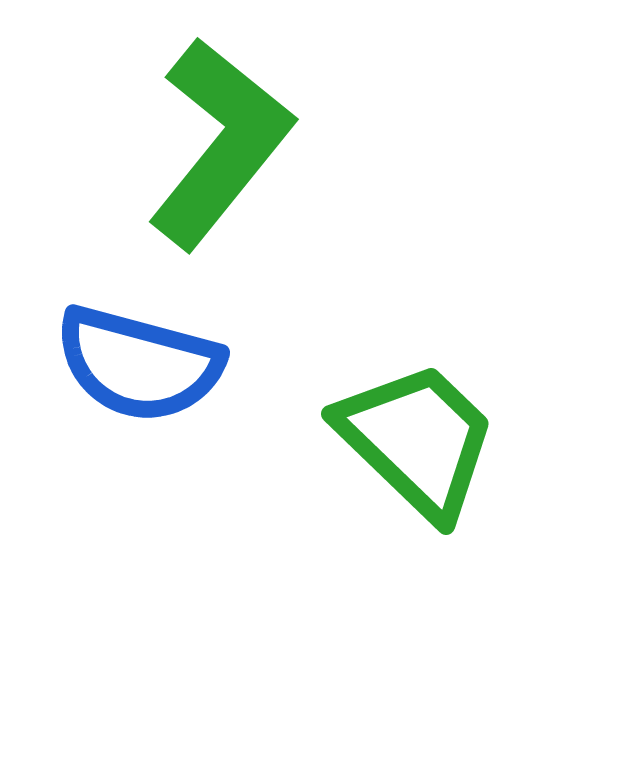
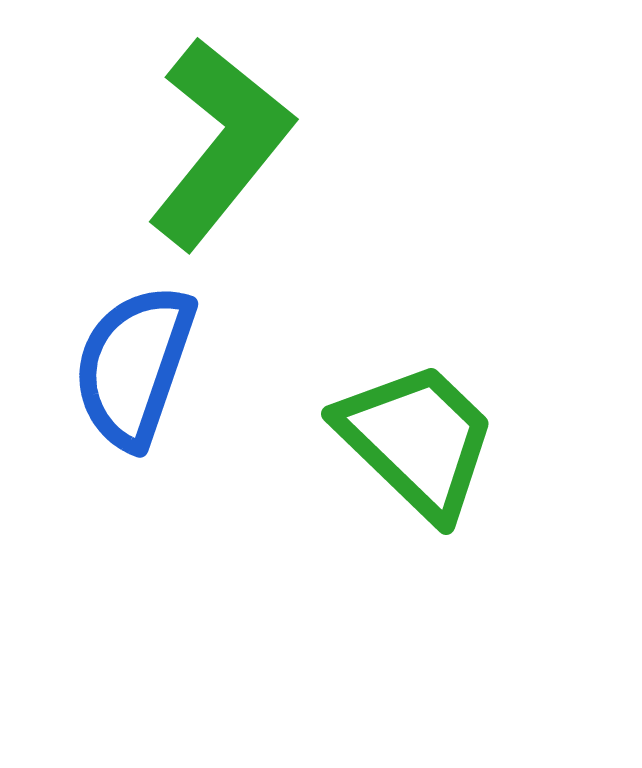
blue semicircle: moved 5 px left, 2 px down; rotated 94 degrees clockwise
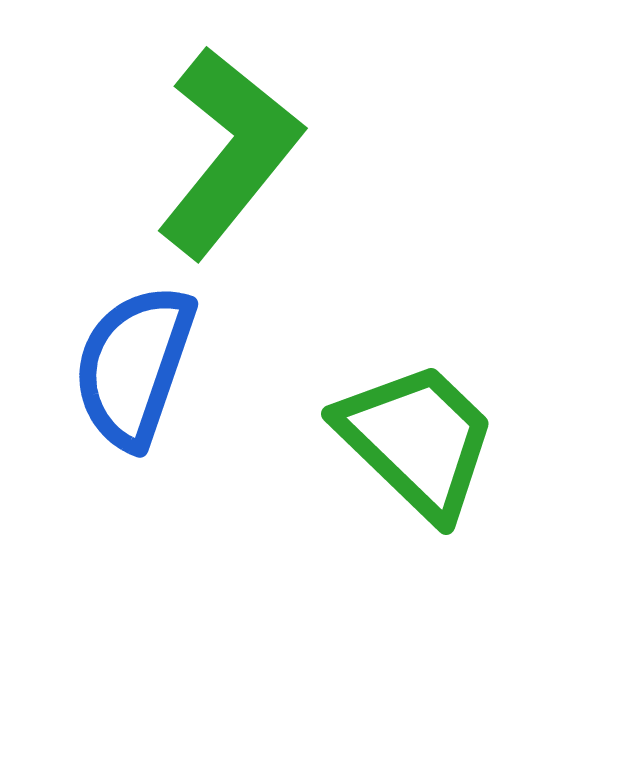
green L-shape: moved 9 px right, 9 px down
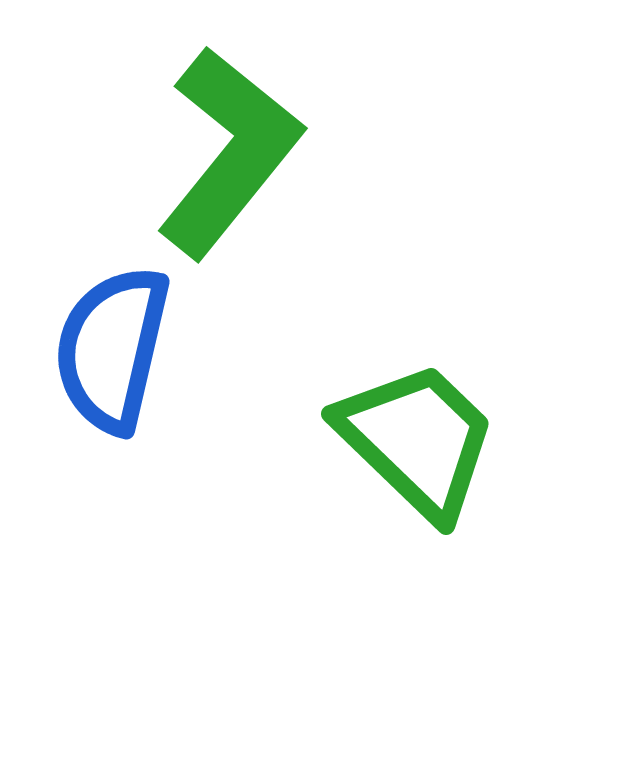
blue semicircle: moved 22 px left, 17 px up; rotated 6 degrees counterclockwise
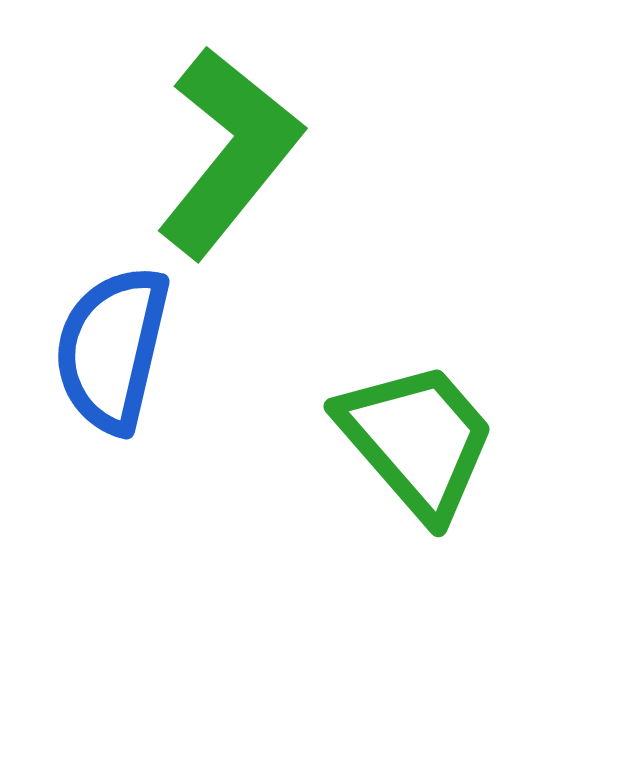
green trapezoid: rotated 5 degrees clockwise
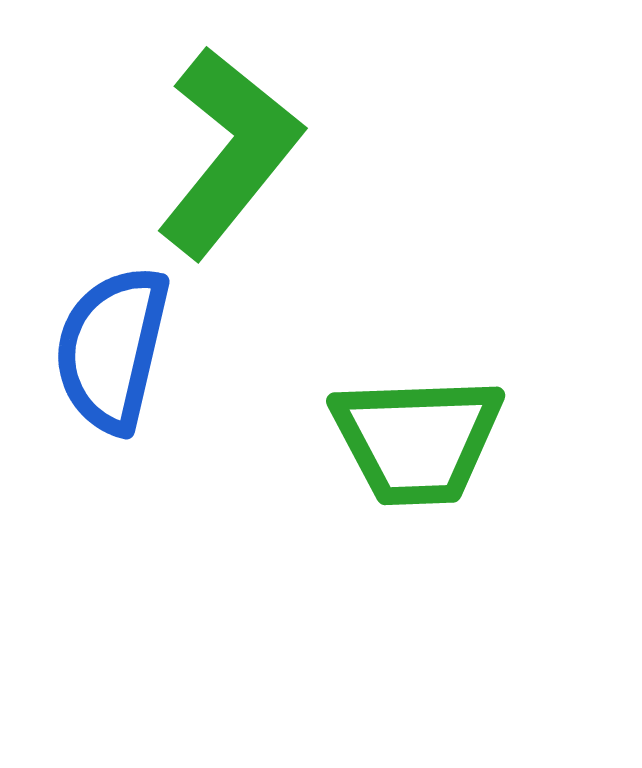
green trapezoid: rotated 129 degrees clockwise
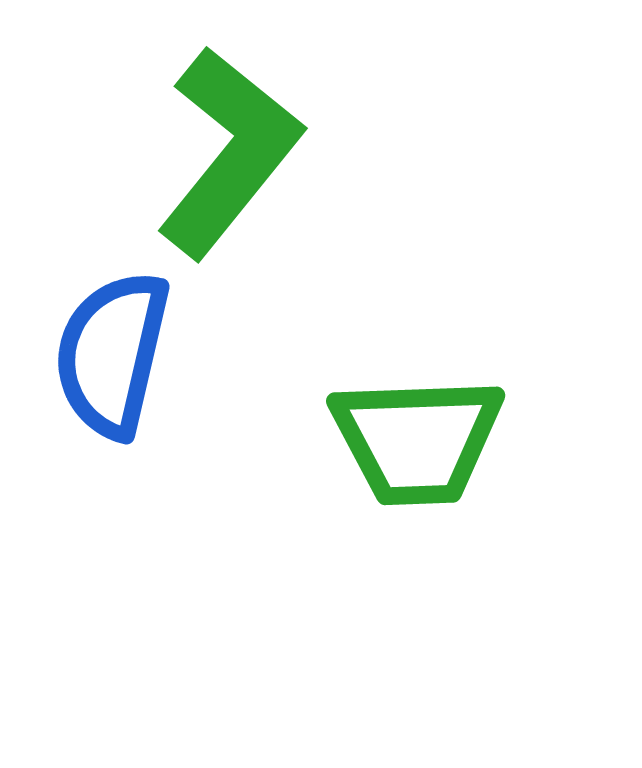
blue semicircle: moved 5 px down
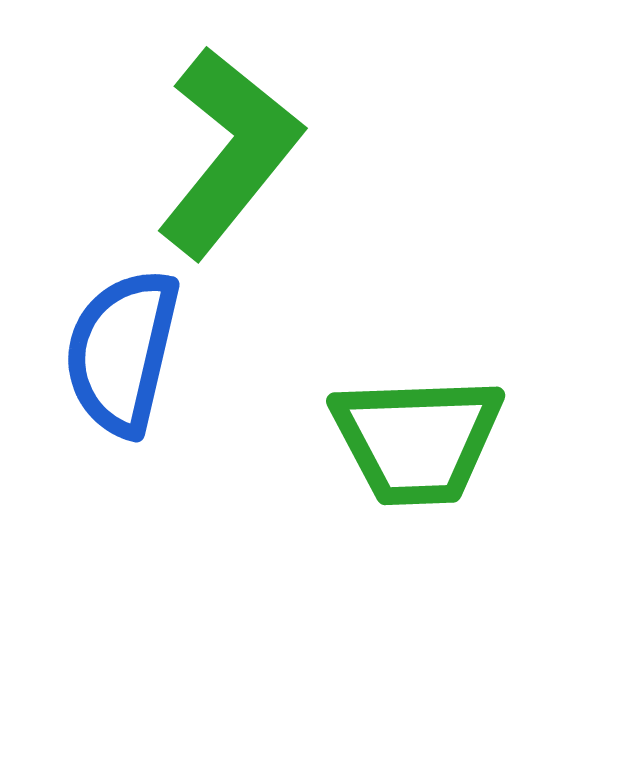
blue semicircle: moved 10 px right, 2 px up
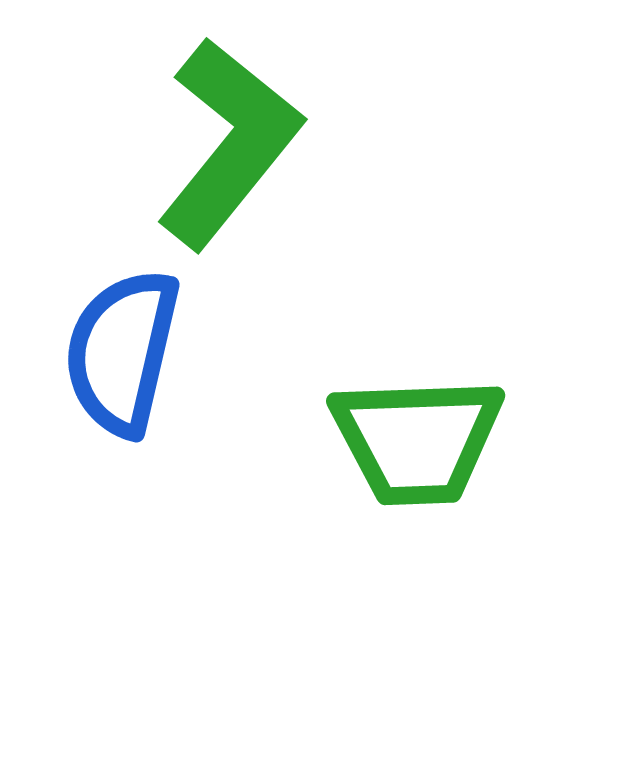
green L-shape: moved 9 px up
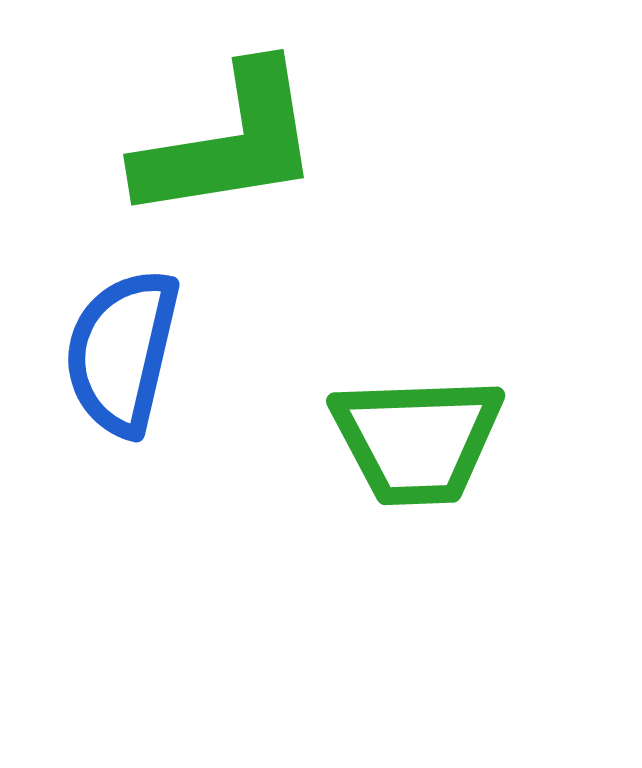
green L-shape: rotated 42 degrees clockwise
